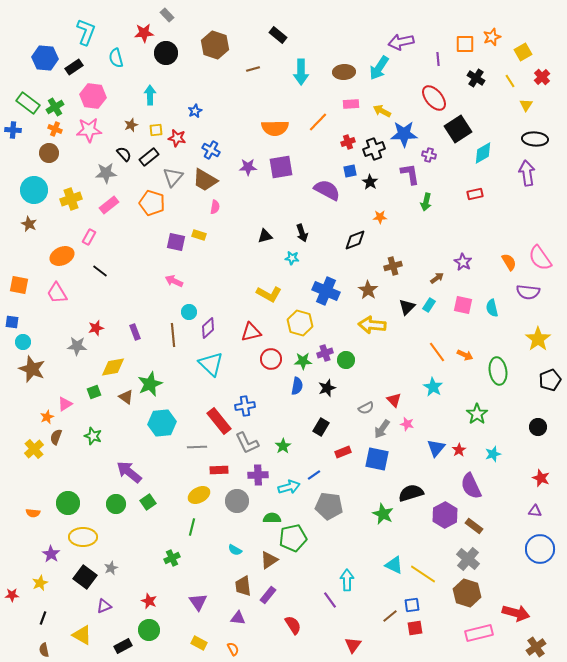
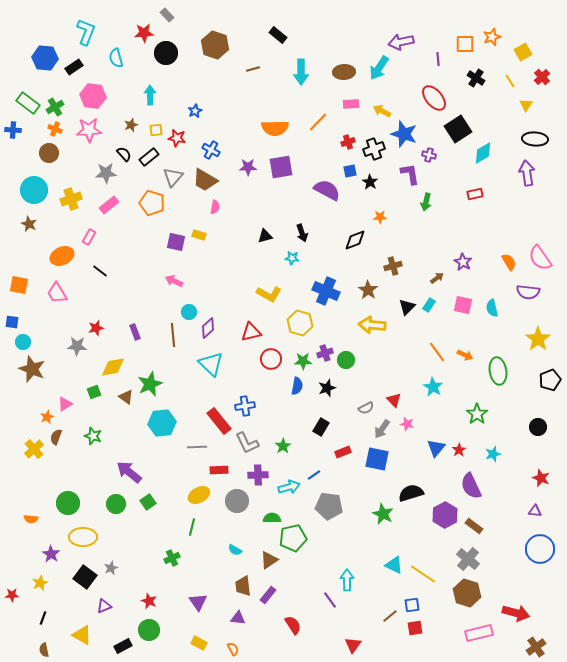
blue star at (404, 134): rotated 20 degrees clockwise
orange semicircle at (33, 513): moved 2 px left, 6 px down
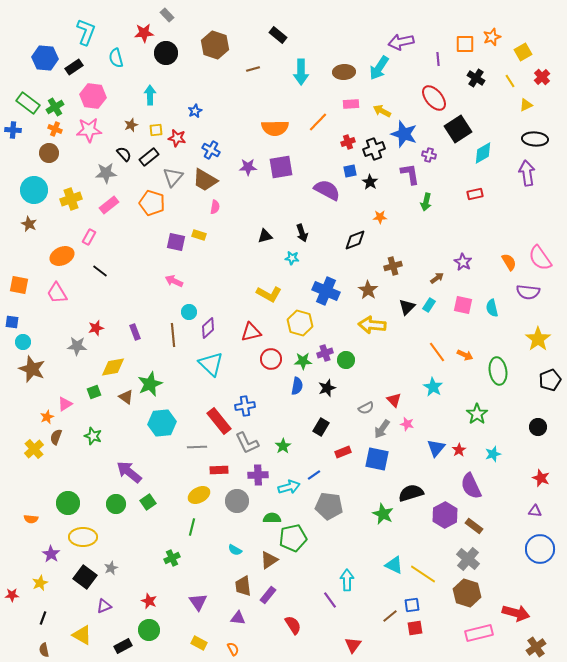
yellow triangle at (526, 105): rotated 32 degrees clockwise
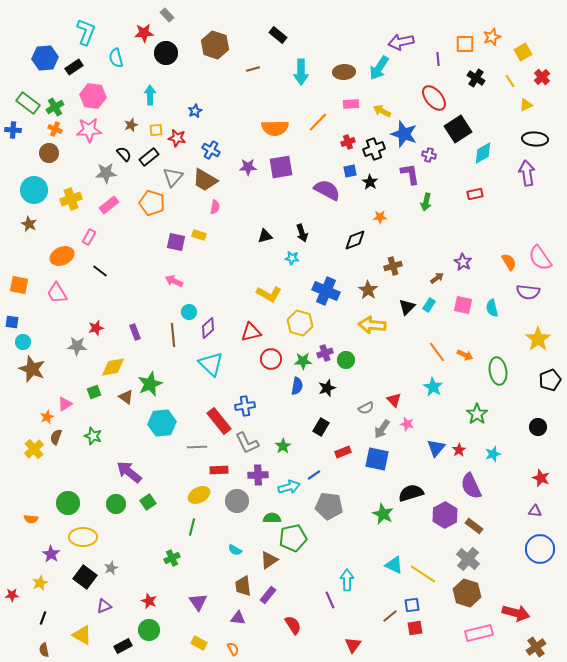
blue hexagon at (45, 58): rotated 10 degrees counterclockwise
purple line at (330, 600): rotated 12 degrees clockwise
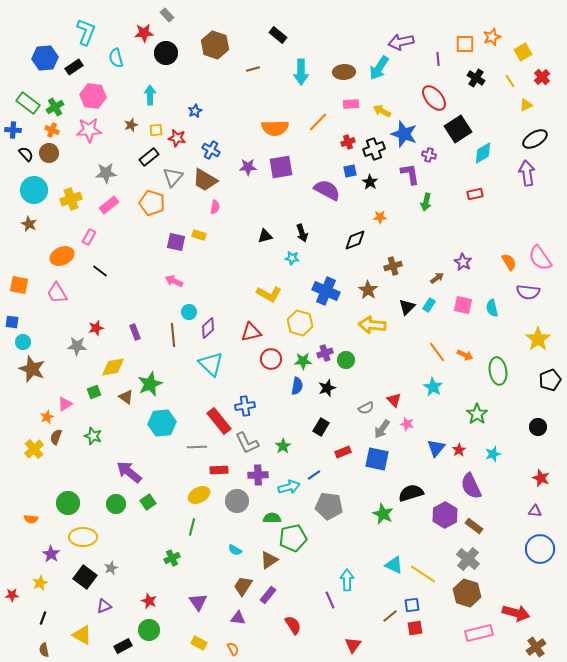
orange cross at (55, 129): moved 3 px left, 1 px down
black ellipse at (535, 139): rotated 35 degrees counterclockwise
black semicircle at (124, 154): moved 98 px left
brown trapezoid at (243, 586): rotated 40 degrees clockwise
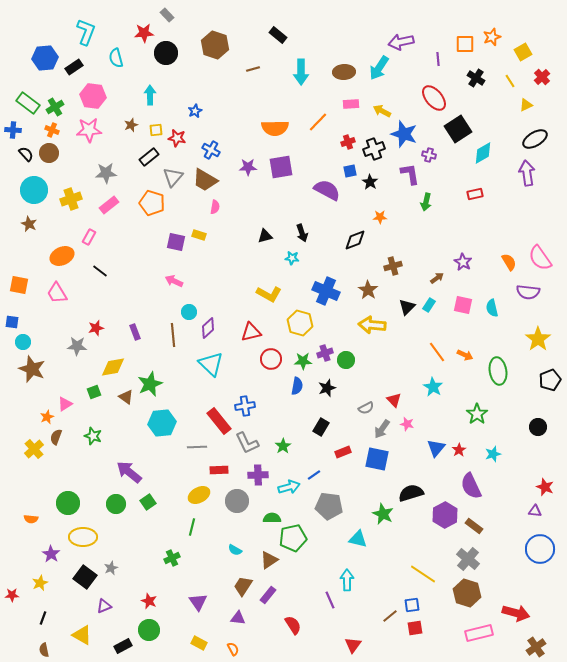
red star at (541, 478): moved 4 px right, 9 px down
cyan triangle at (394, 565): moved 36 px left, 26 px up; rotated 12 degrees counterclockwise
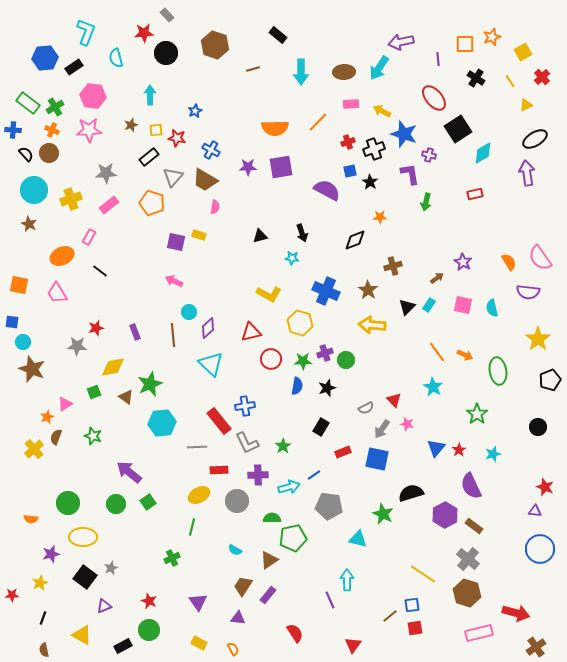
black triangle at (265, 236): moved 5 px left
purple star at (51, 554): rotated 24 degrees clockwise
red semicircle at (293, 625): moved 2 px right, 8 px down
